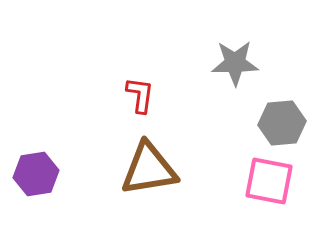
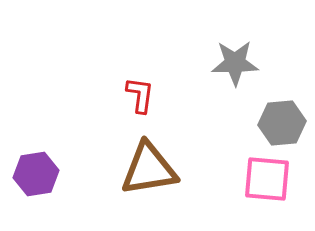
pink square: moved 2 px left, 2 px up; rotated 6 degrees counterclockwise
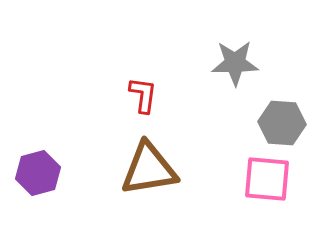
red L-shape: moved 3 px right
gray hexagon: rotated 9 degrees clockwise
purple hexagon: moved 2 px right, 1 px up; rotated 6 degrees counterclockwise
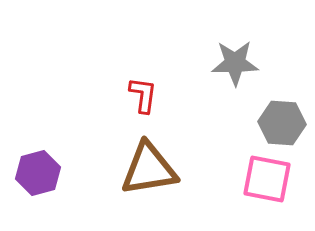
pink square: rotated 6 degrees clockwise
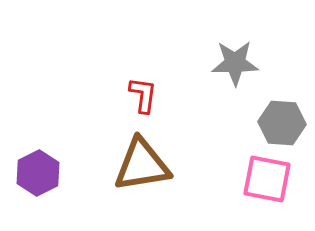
brown triangle: moved 7 px left, 4 px up
purple hexagon: rotated 12 degrees counterclockwise
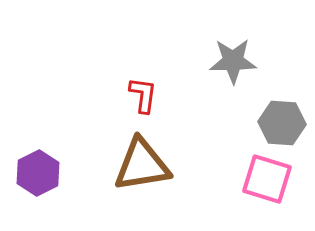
gray star: moved 2 px left, 2 px up
pink square: rotated 6 degrees clockwise
